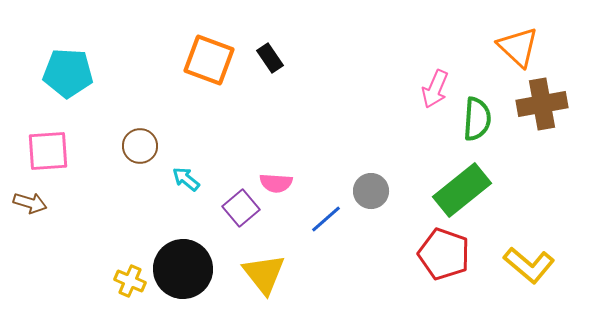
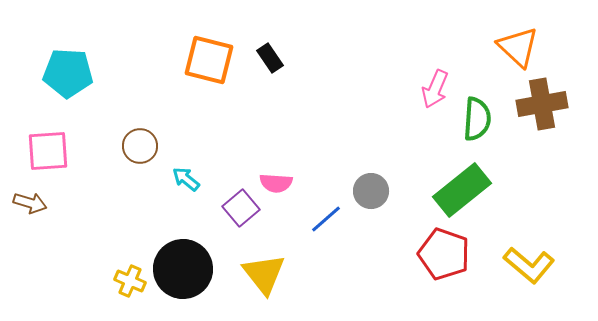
orange square: rotated 6 degrees counterclockwise
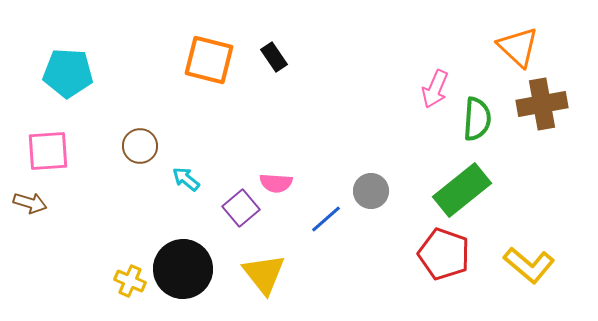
black rectangle: moved 4 px right, 1 px up
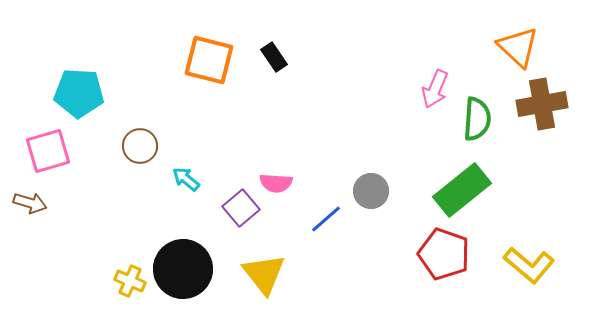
cyan pentagon: moved 11 px right, 20 px down
pink square: rotated 12 degrees counterclockwise
